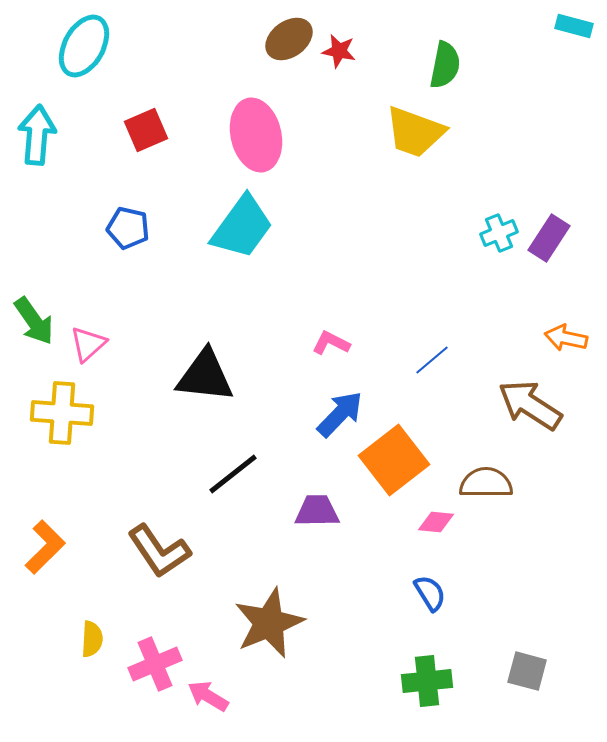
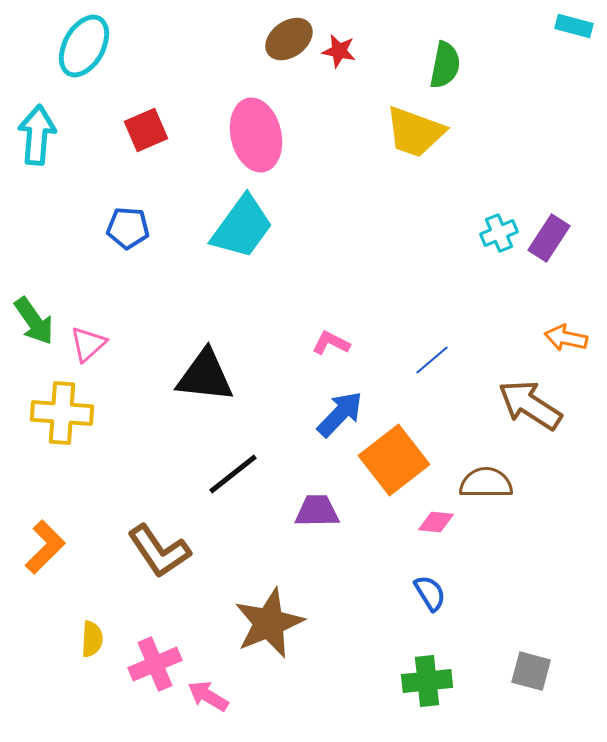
blue pentagon: rotated 9 degrees counterclockwise
gray square: moved 4 px right
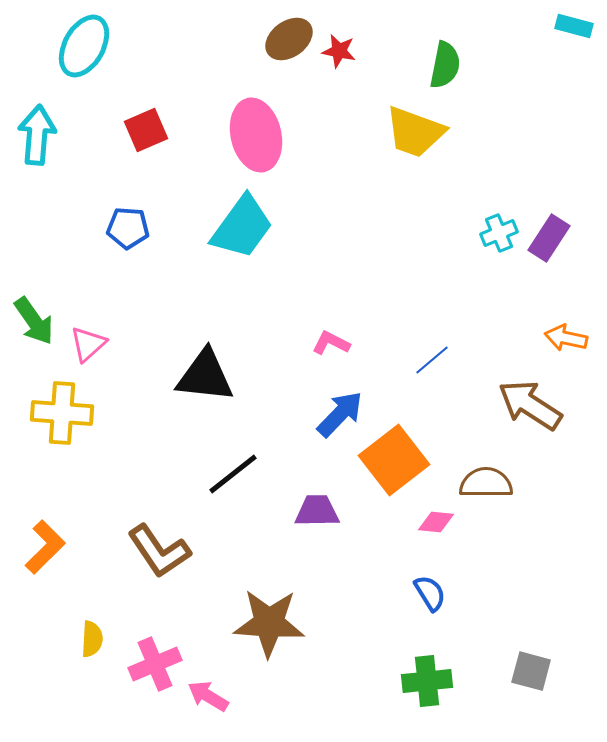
brown star: rotated 26 degrees clockwise
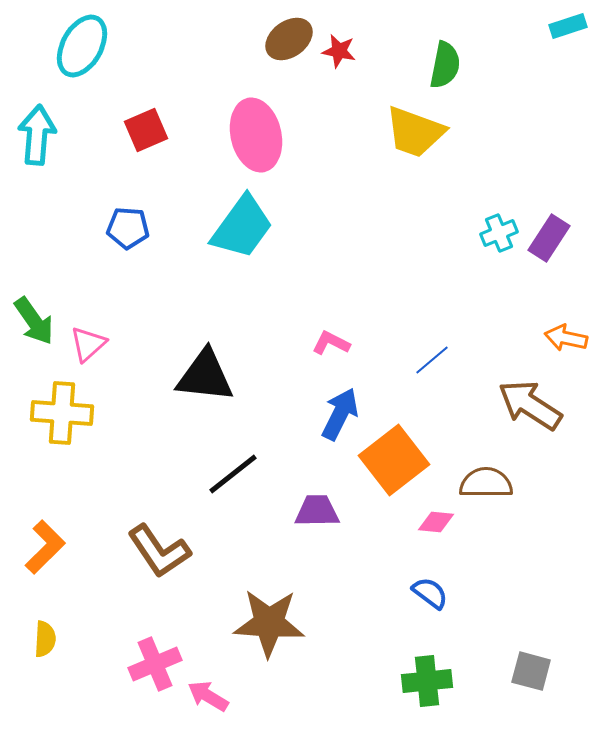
cyan rectangle: moved 6 px left; rotated 33 degrees counterclockwise
cyan ellipse: moved 2 px left
blue arrow: rotated 18 degrees counterclockwise
blue semicircle: rotated 21 degrees counterclockwise
yellow semicircle: moved 47 px left
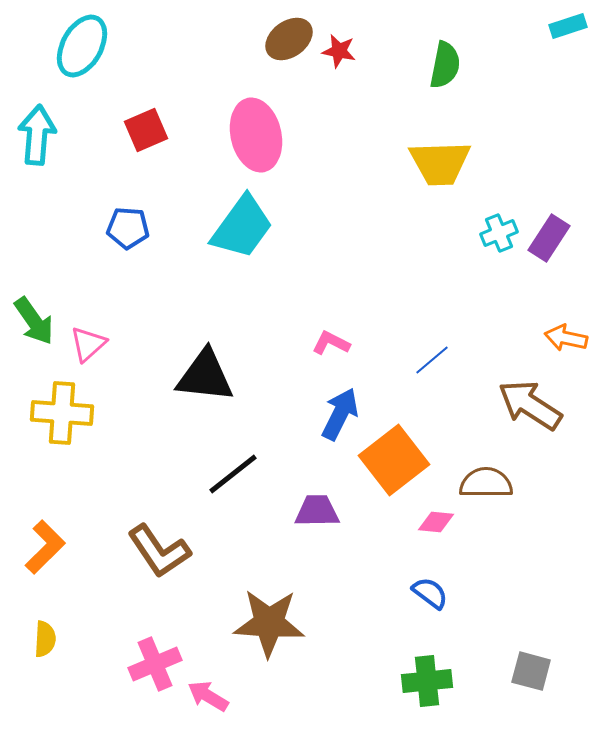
yellow trapezoid: moved 25 px right, 31 px down; rotated 22 degrees counterclockwise
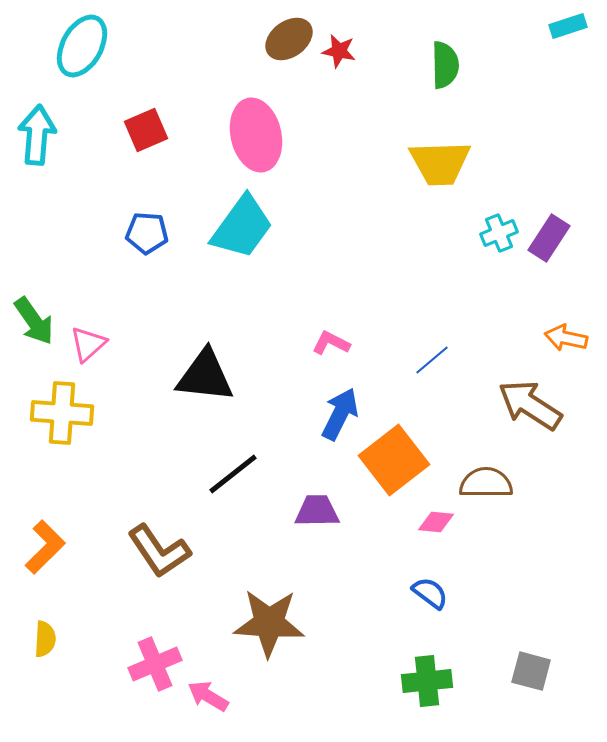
green semicircle: rotated 12 degrees counterclockwise
blue pentagon: moved 19 px right, 5 px down
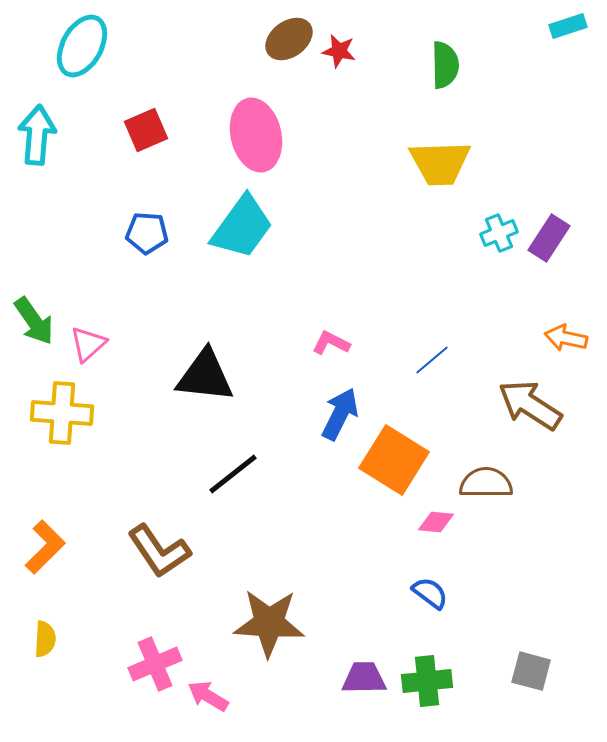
orange square: rotated 20 degrees counterclockwise
purple trapezoid: moved 47 px right, 167 px down
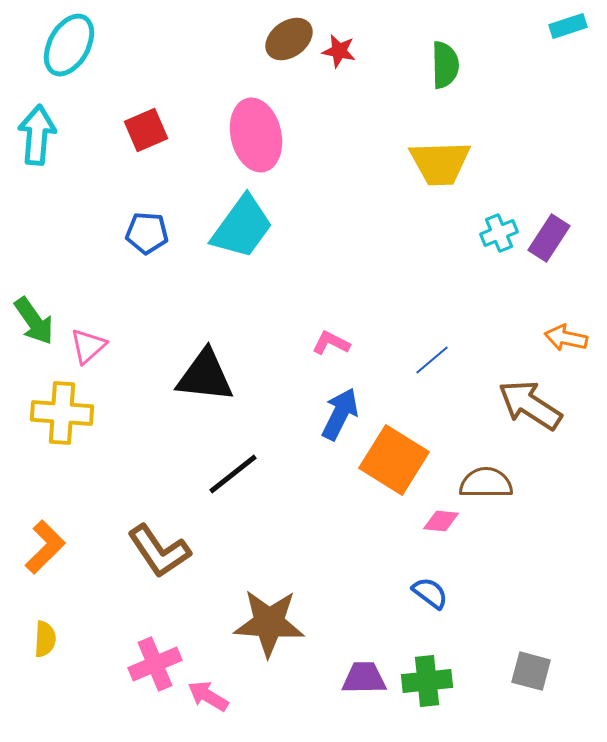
cyan ellipse: moved 13 px left, 1 px up
pink triangle: moved 2 px down
pink diamond: moved 5 px right, 1 px up
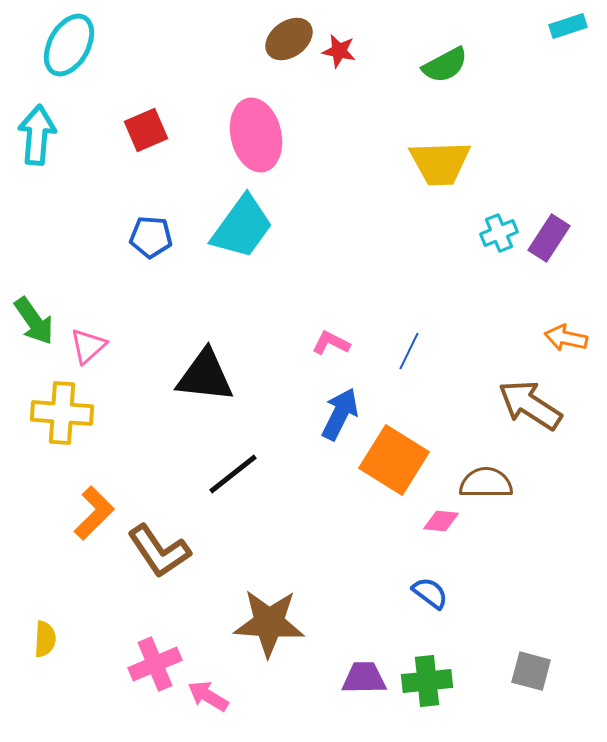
green semicircle: rotated 63 degrees clockwise
blue pentagon: moved 4 px right, 4 px down
blue line: moved 23 px left, 9 px up; rotated 24 degrees counterclockwise
orange L-shape: moved 49 px right, 34 px up
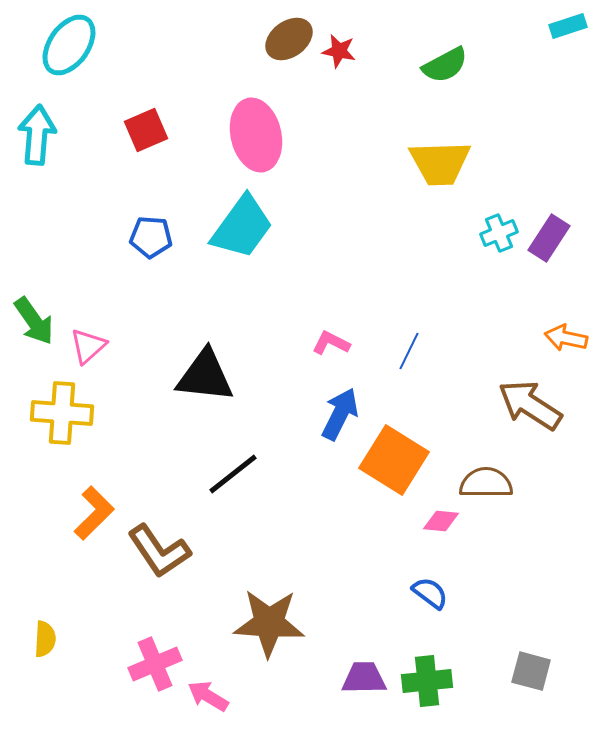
cyan ellipse: rotated 6 degrees clockwise
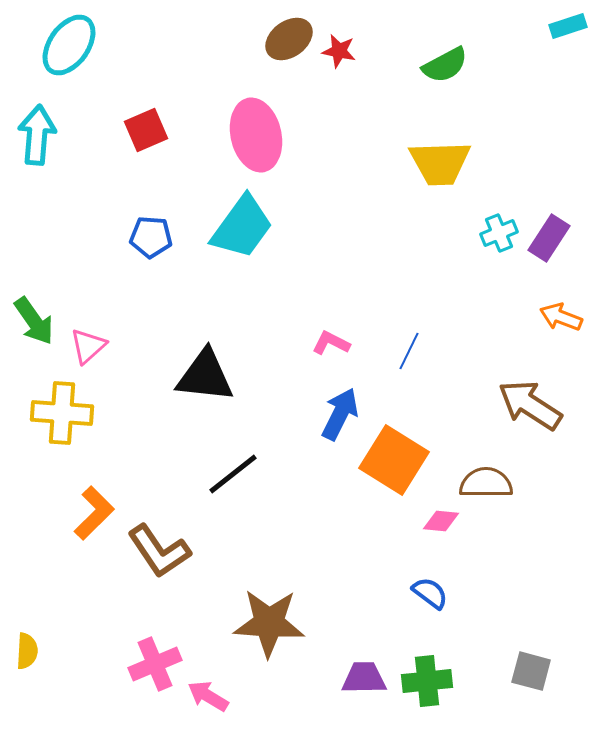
orange arrow: moved 5 px left, 21 px up; rotated 9 degrees clockwise
yellow semicircle: moved 18 px left, 12 px down
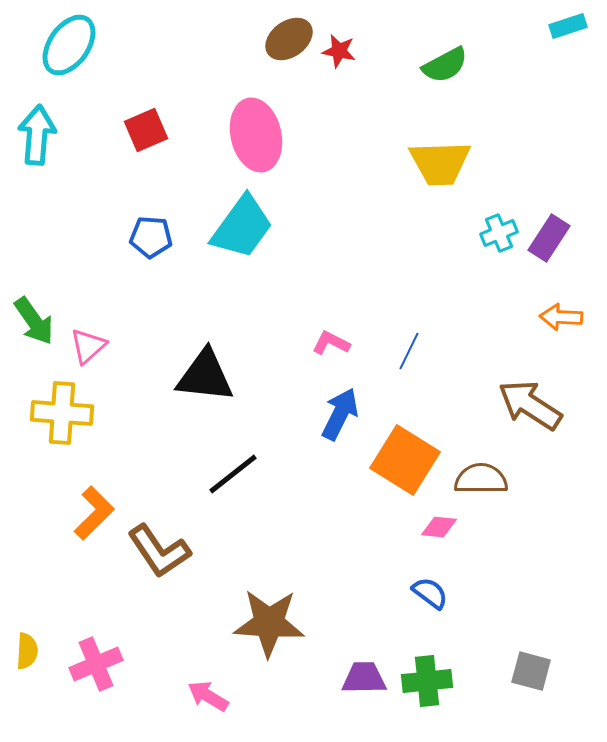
orange arrow: rotated 18 degrees counterclockwise
orange square: moved 11 px right
brown semicircle: moved 5 px left, 4 px up
pink diamond: moved 2 px left, 6 px down
pink cross: moved 59 px left
